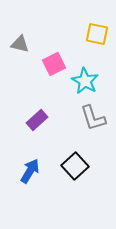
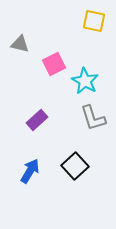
yellow square: moved 3 px left, 13 px up
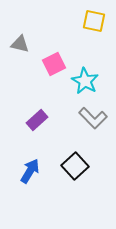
gray L-shape: rotated 28 degrees counterclockwise
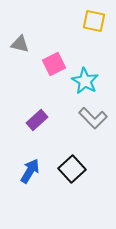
black square: moved 3 px left, 3 px down
